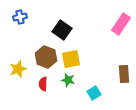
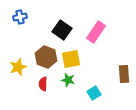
pink rectangle: moved 25 px left, 8 px down
yellow star: moved 2 px up
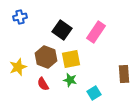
green star: moved 2 px right
red semicircle: rotated 32 degrees counterclockwise
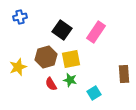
brown hexagon: rotated 25 degrees clockwise
red semicircle: moved 8 px right
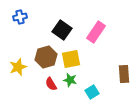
cyan square: moved 2 px left, 1 px up
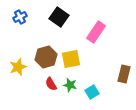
blue cross: rotated 16 degrees counterclockwise
black square: moved 3 px left, 13 px up
brown rectangle: rotated 18 degrees clockwise
green star: moved 5 px down
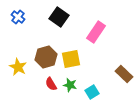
blue cross: moved 2 px left; rotated 24 degrees counterclockwise
yellow star: rotated 24 degrees counterclockwise
brown rectangle: rotated 60 degrees counterclockwise
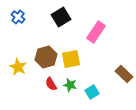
black square: moved 2 px right; rotated 24 degrees clockwise
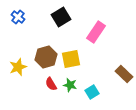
yellow star: rotated 24 degrees clockwise
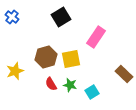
blue cross: moved 6 px left
pink rectangle: moved 5 px down
yellow star: moved 3 px left, 4 px down
